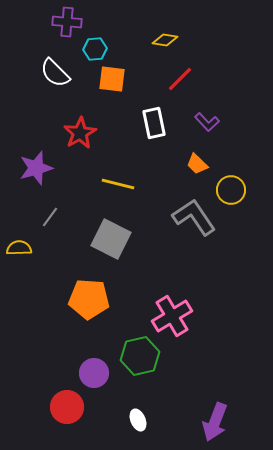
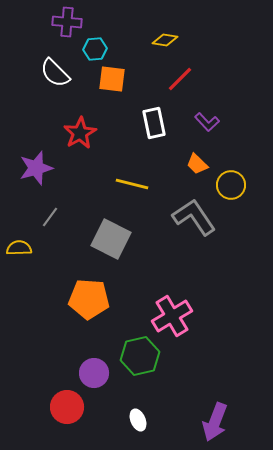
yellow line: moved 14 px right
yellow circle: moved 5 px up
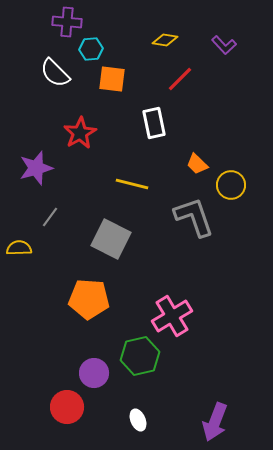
cyan hexagon: moved 4 px left
purple L-shape: moved 17 px right, 77 px up
gray L-shape: rotated 15 degrees clockwise
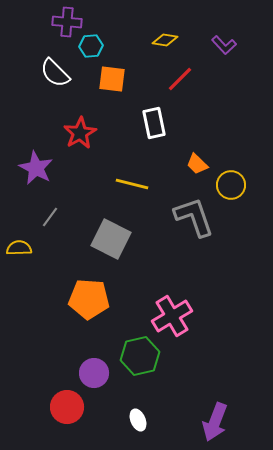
cyan hexagon: moved 3 px up
purple star: rotated 28 degrees counterclockwise
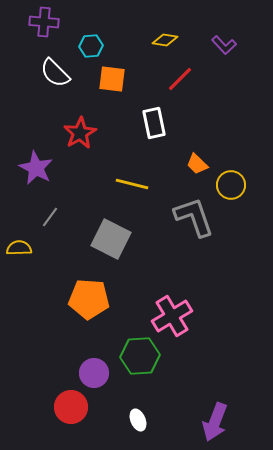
purple cross: moved 23 px left
green hexagon: rotated 9 degrees clockwise
red circle: moved 4 px right
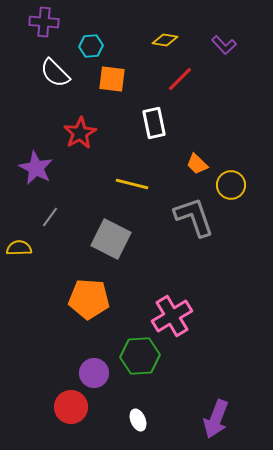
purple arrow: moved 1 px right, 3 px up
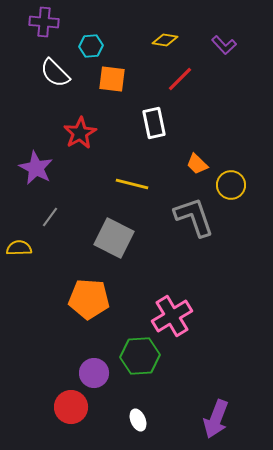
gray square: moved 3 px right, 1 px up
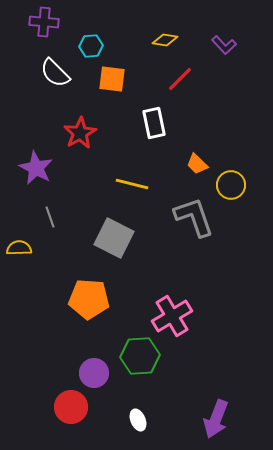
gray line: rotated 55 degrees counterclockwise
